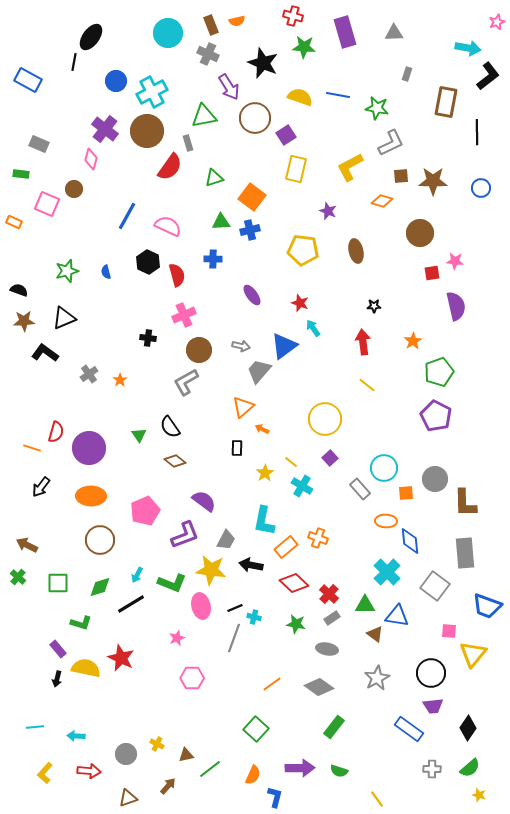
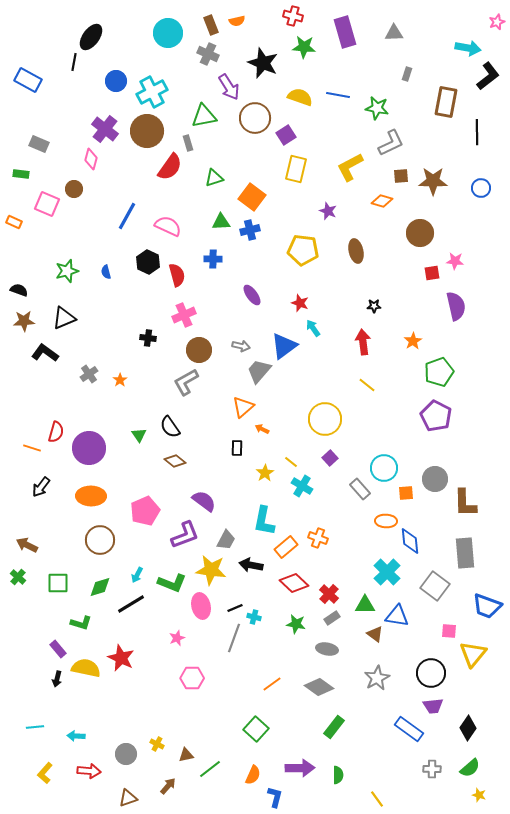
green semicircle at (339, 771): moved 1 px left, 4 px down; rotated 108 degrees counterclockwise
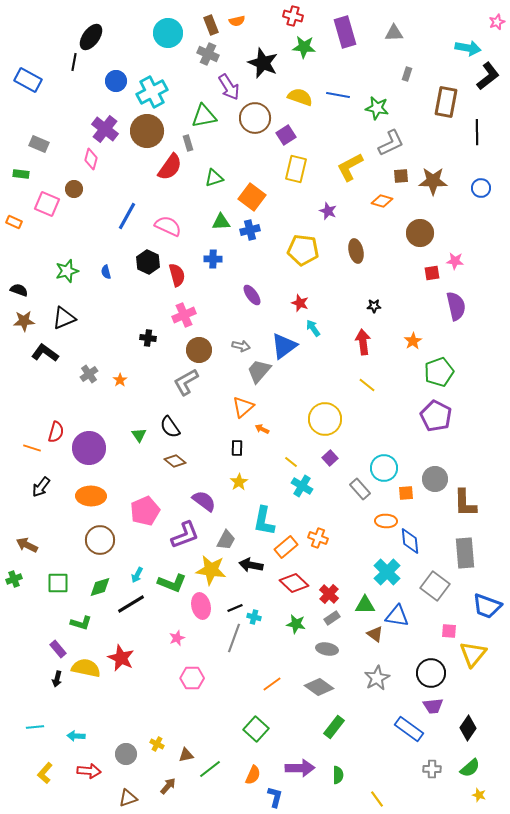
yellow star at (265, 473): moved 26 px left, 9 px down
green cross at (18, 577): moved 4 px left, 2 px down; rotated 28 degrees clockwise
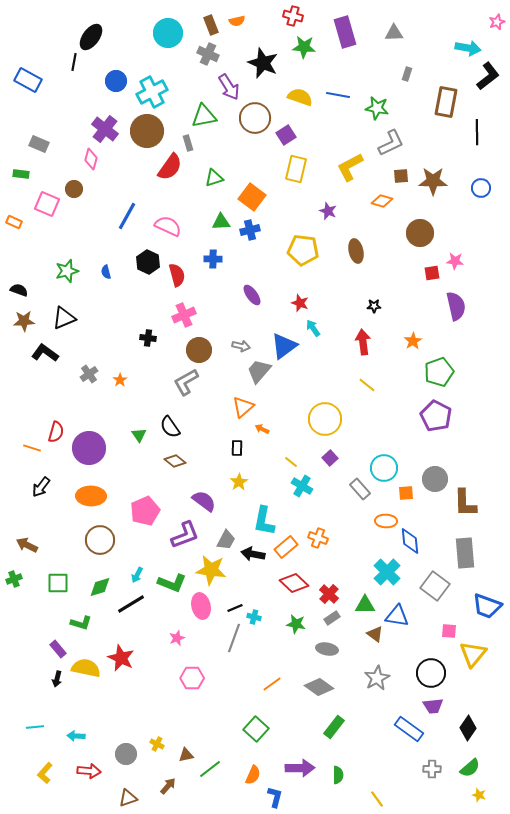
black arrow at (251, 565): moved 2 px right, 11 px up
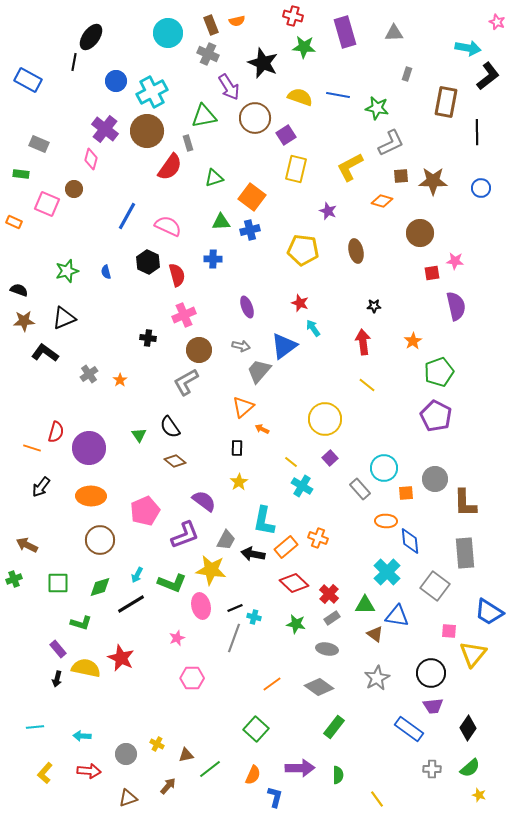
pink star at (497, 22): rotated 28 degrees counterclockwise
purple ellipse at (252, 295): moved 5 px left, 12 px down; rotated 15 degrees clockwise
blue trapezoid at (487, 606): moved 2 px right, 6 px down; rotated 12 degrees clockwise
cyan arrow at (76, 736): moved 6 px right
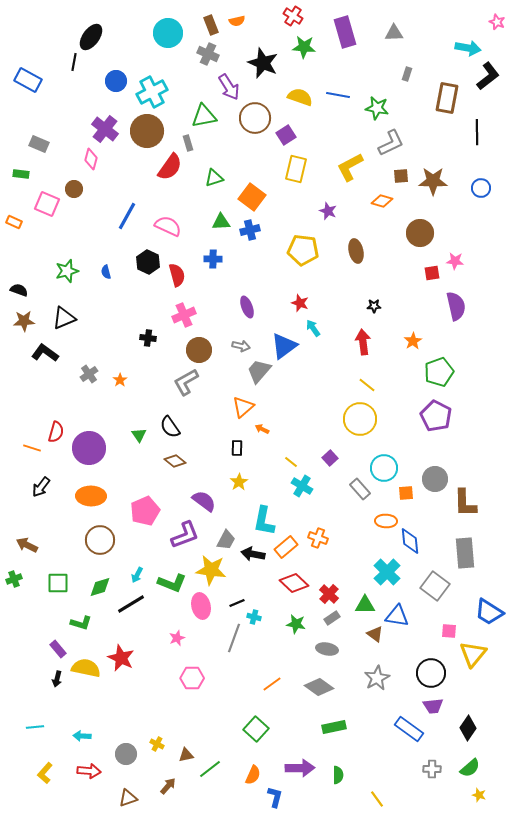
red cross at (293, 16): rotated 18 degrees clockwise
brown rectangle at (446, 102): moved 1 px right, 4 px up
yellow circle at (325, 419): moved 35 px right
black line at (235, 608): moved 2 px right, 5 px up
green rectangle at (334, 727): rotated 40 degrees clockwise
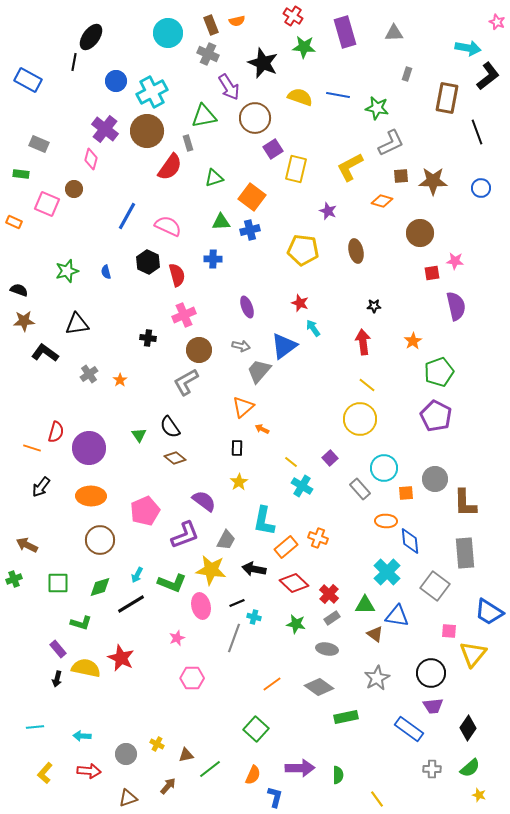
black line at (477, 132): rotated 20 degrees counterclockwise
purple square at (286, 135): moved 13 px left, 14 px down
black triangle at (64, 318): moved 13 px right, 6 px down; rotated 15 degrees clockwise
brown diamond at (175, 461): moved 3 px up
black arrow at (253, 554): moved 1 px right, 15 px down
green rectangle at (334, 727): moved 12 px right, 10 px up
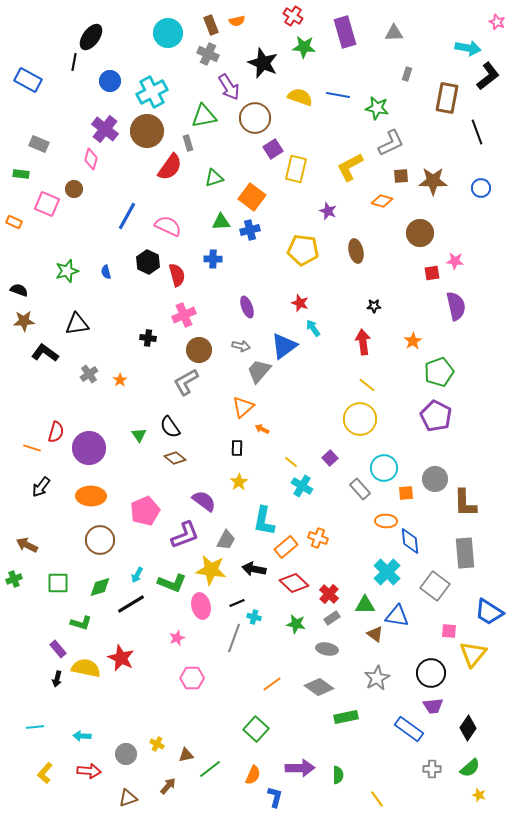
blue circle at (116, 81): moved 6 px left
